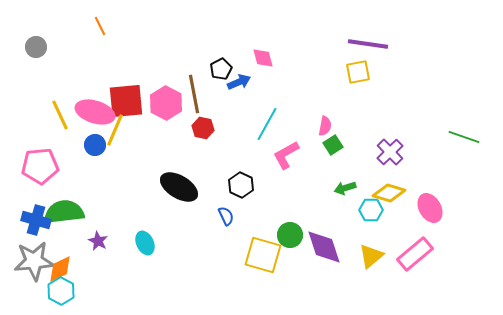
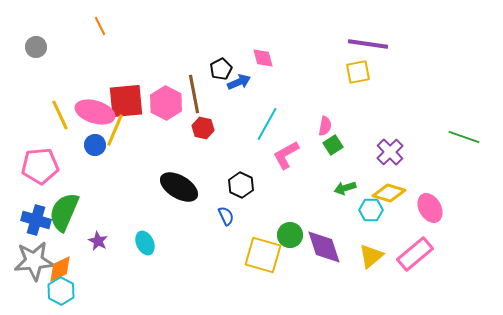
green semicircle at (64, 212): rotated 60 degrees counterclockwise
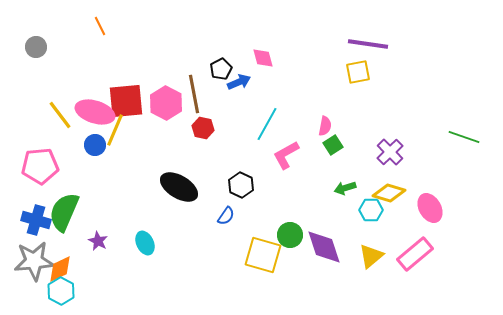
yellow line at (60, 115): rotated 12 degrees counterclockwise
blue semicircle at (226, 216): rotated 60 degrees clockwise
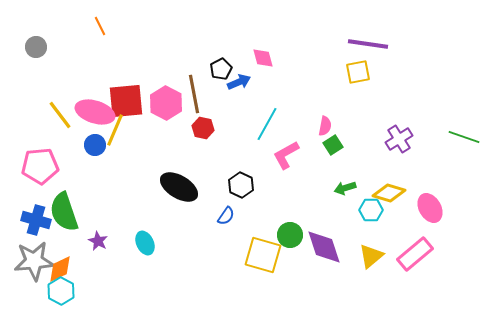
purple cross at (390, 152): moved 9 px right, 13 px up; rotated 12 degrees clockwise
green semicircle at (64, 212): rotated 42 degrees counterclockwise
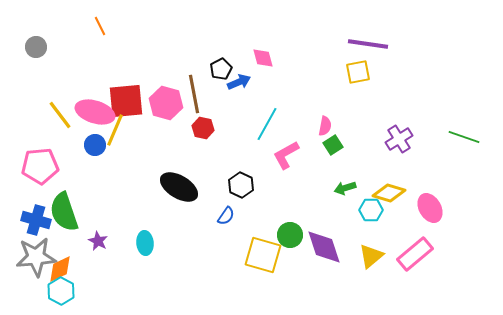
pink hexagon at (166, 103): rotated 12 degrees counterclockwise
cyan ellipse at (145, 243): rotated 20 degrees clockwise
gray star at (34, 261): moved 2 px right, 4 px up
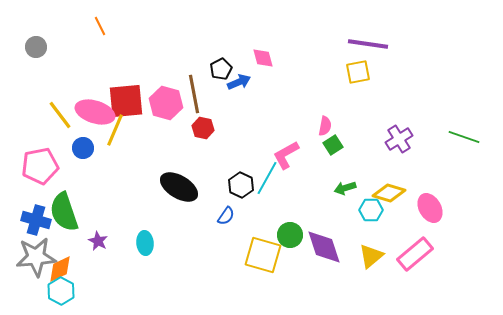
cyan line at (267, 124): moved 54 px down
blue circle at (95, 145): moved 12 px left, 3 px down
pink pentagon at (40, 166): rotated 6 degrees counterclockwise
